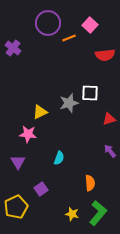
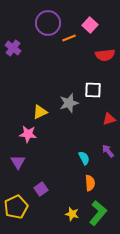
white square: moved 3 px right, 3 px up
purple arrow: moved 2 px left
cyan semicircle: moved 25 px right; rotated 48 degrees counterclockwise
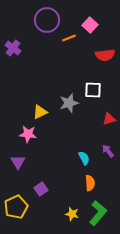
purple circle: moved 1 px left, 3 px up
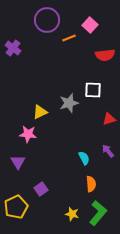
orange semicircle: moved 1 px right, 1 px down
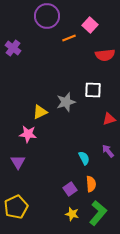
purple circle: moved 4 px up
gray star: moved 3 px left, 1 px up
purple square: moved 29 px right
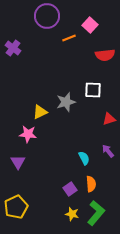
green L-shape: moved 2 px left
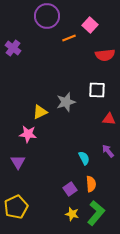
white square: moved 4 px right
red triangle: rotated 24 degrees clockwise
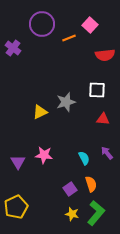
purple circle: moved 5 px left, 8 px down
red triangle: moved 6 px left
pink star: moved 16 px right, 21 px down
purple arrow: moved 1 px left, 2 px down
orange semicircle: rotated 14 degrees counterclockwise
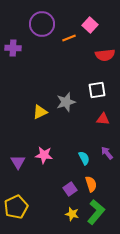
purple cross: rotated 35 degrees counterclockwise
white square: rotated 12 degrees counterclockwise
green L-shape: moved 1 px up
